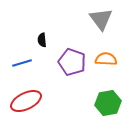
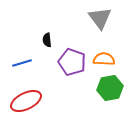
gray triangle: moved 1 px left, 1 px up
black semicircle: moved 5 px right
orange semicircle: moved 2 px left
green hexagon: moved 2 px right, 15 px up
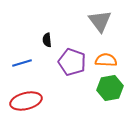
gray triangle: moved 3 px down
orange semicircle: moved 2 px right, 1 px down
red ellipse: rotated 12 degrees clockwise
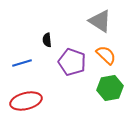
gray triangle: rotated 20 degrees counterclockwise
orange semicircle: moved 5 px up; rotated 40 degrees clockwise
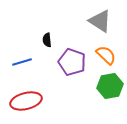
blue line: moved 1 px up
green hexagon: moved 2 px up
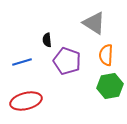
gray triangle: moved 6 px left, 2 px down
orange semicircle: rotated 130 degrees counterclockwise
purple pentagon: moved 5 px left, 1 px up
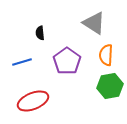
black semicircle: moved 7 px left, 7 px up
purple pentagon: rotated 16 degrees clockwise
red ellipse: moved 7 px right; rotated 8 degrees counterclockwise
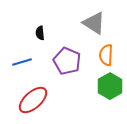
purple pentagon: rotated 12 degrees counterclockwise
green hexagon: rotated 20 degrees counterclockwise
red ellipse: moved 1 px up; rotated 20 degrees counterclockwise
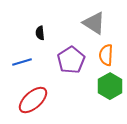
purple pentagon: moved 4 px right, 1 px up; rotated 16 degrees clockwise
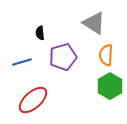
purple pentagon: moved 8 px left, 3 px up; rotated 16 degrees clockwise
